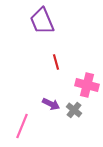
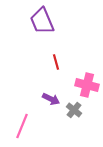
purple arrow: moved 5 px up
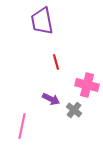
purple trapezoid: rotated 12 degrees clockwise
pink line: rotated 10 degrees counterclockwise
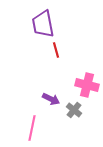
purple trapezoid: moved 1 px right, 3 px down
red line: moved 12 px up
pink line: moved 10 px right, 2 px down
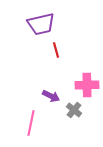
purple trapezoid: moved 2 px left; rotated 92 degrees counterclockwise
pink cross: rotated 15 degrees counterclockwise
purple arrow: moved 3 px up
pink line: moved 1 px left, 5 px up
